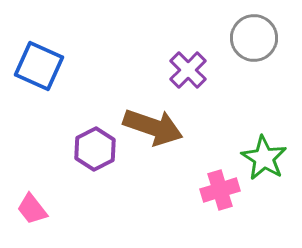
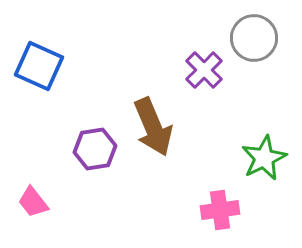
purple cross: moved 16 px right
brown arrow: rotated 48 degrees clockwise
purple hexagon: rotated 18 degrees clockwise
green star: rotated 15 degrees clockwise
pink cross: moved 20 px down; rotated 9 degrees clockwise
pink trapezoid: moved 1 px right, 7 px up
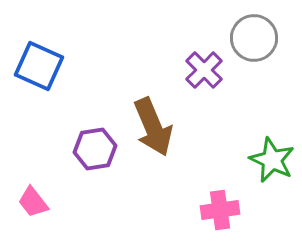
green star: moved 8 px right, 2 px down; rotated 21 degrees counterclockwise
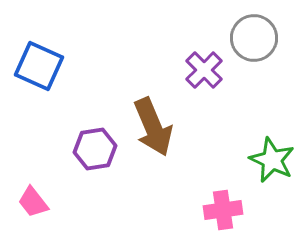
pink cross: moved 3 px right
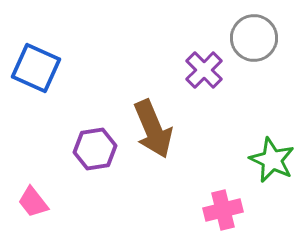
blue square: moved 3 px left, 2 px down
brown arrow: moved 2 px down
pink cross: rotated 6 degrees counterclockwise
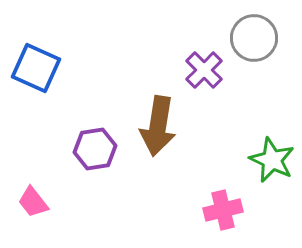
brown arrow: moved 5 px right, 3 px up; rotated 32 degrees clockwise
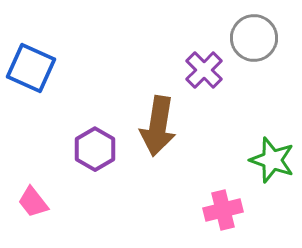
blue square: moved 5 px left
purple hexagon: rotated 21 degrees counterclockwise
green star: rotated 6 degrees counterclockwise
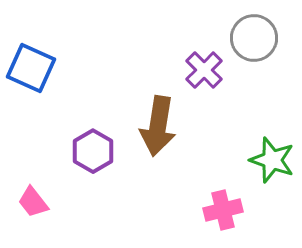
purple hexagon: moved 2 px left, 2 px down
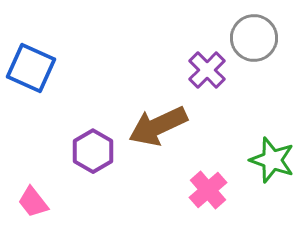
purple cross: moved 3 px right
brown arrow: rotated 56 degrees clockwise
pink cross: moved 15 px left, 20 px up; rotated 27 degrees counterclockwise
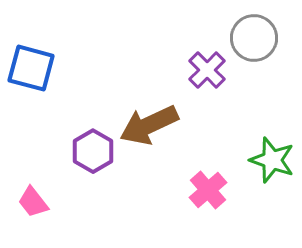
blue square: rotated 9 degrees counterclockwise
brown arrow: moved 9 px left, 1 px up
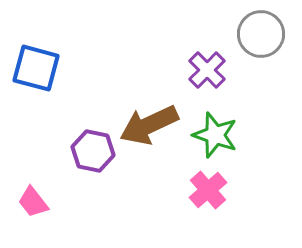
gray circle: moved 7 px right, 4 px up
blue square: moved 5 px right
purple hexagon: rotated 18 degrees counterclockwise
green star: moved 57 px left, 25 px up
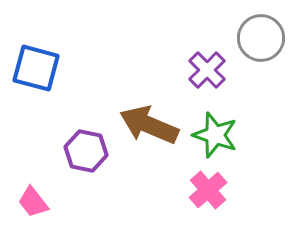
gray circle: moved 4 px down
brown arrow: rotated 48 degrees clockwise
purple hexagon: moved 7 px left
